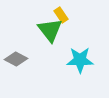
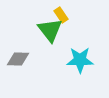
gray diamond: moved 2 px right; rotated 25 degrees counterclockwise
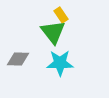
green triangle: moved 3 px right, 2 px down
cyan star: moved 20 px left, 3 px down
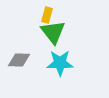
yellow rectangle: moved 14 px left; rotated 49 degrees clockwise
gray diamond: moved 1 px right, 1 px down
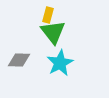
yellow rectangle: moved 1 px right
cyan star: rotated 28 degrees counterclockwise
